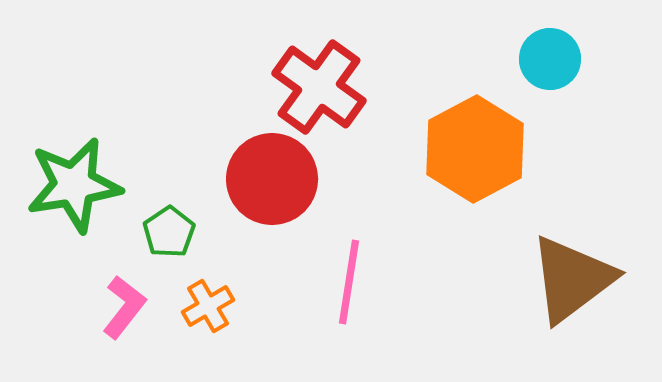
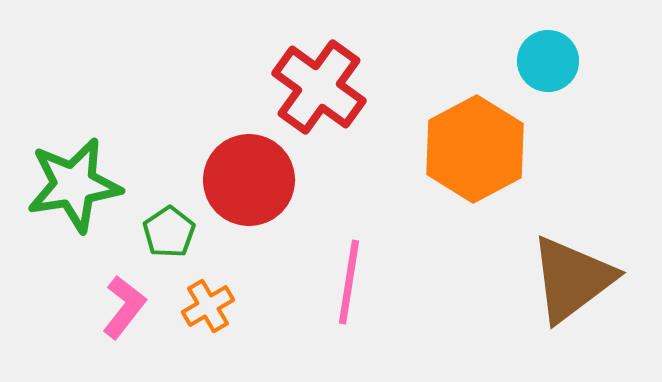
cyan circle: moved 2 px left, 2 px down
red circle: moved 23 px left, 1 px down
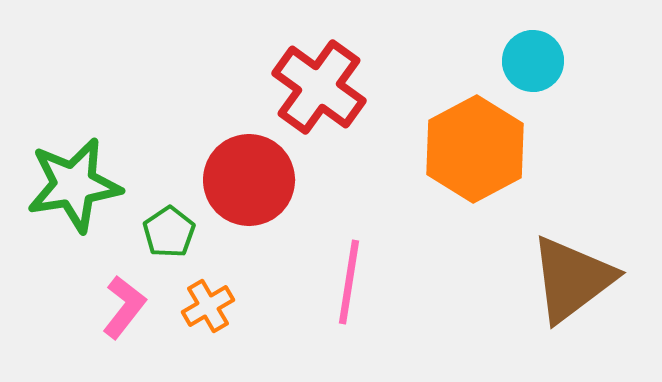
cyan circle: moved 15 px left
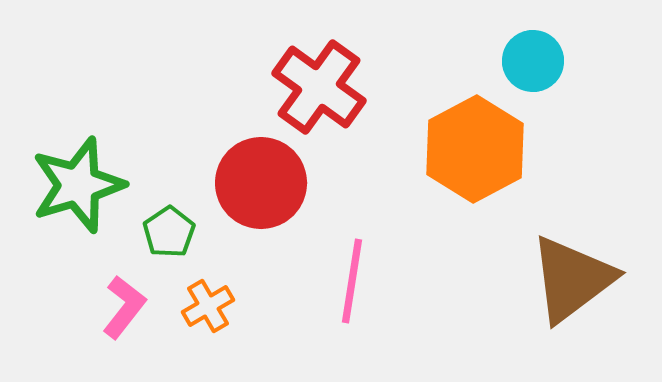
red circle: moved 12 px right, 3 px down
green star: moved 4 px right; rotated 8 degrees counterclockwise
pink line: moved 3 px right, 1 px up
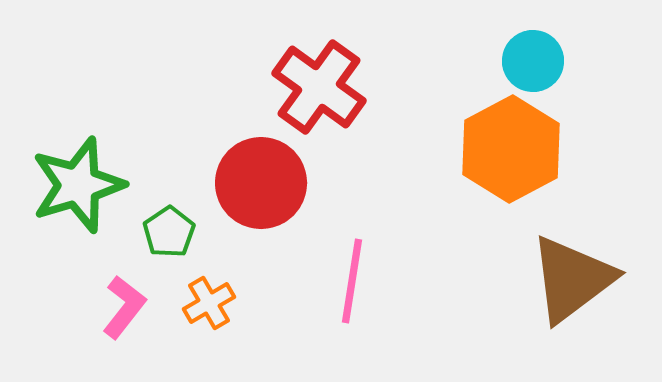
orange hexagon: moved 36 px right
orange cross: moved 1 px right, 3 px up
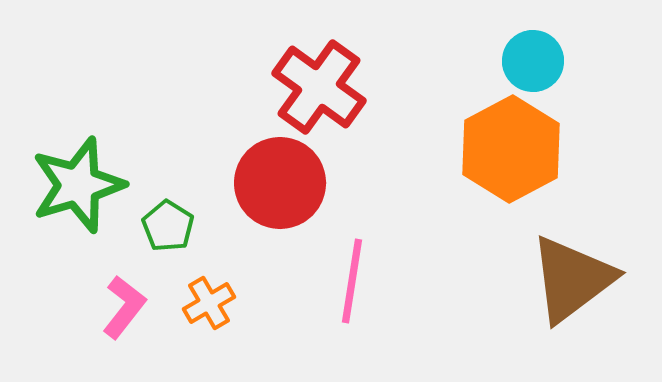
red circle: moved 19 px right
green pentagon: moved 1 px left, 6 px up; rotated 6 degrees counterclockwise
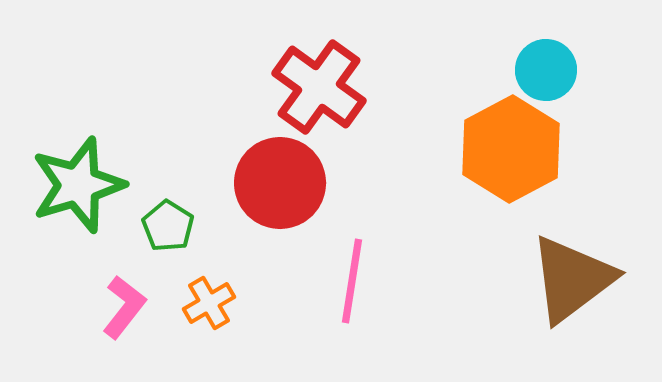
cyan circle: moved 13 px right, 9 px down
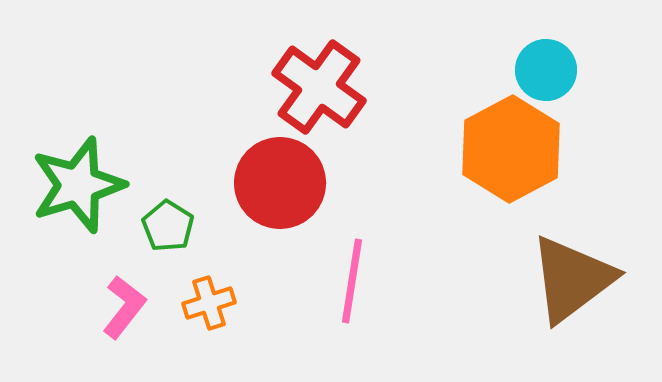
orange cross: rotated 12 degrees clockwise
